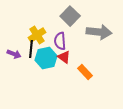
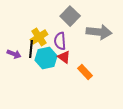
yellow cross: moved 2 px right, 2 px down
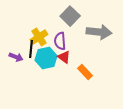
purple arrow: moved 2 px right, 3 px down
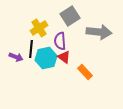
gray square: rotated 12 degrees clockwise
yellow cross: moved 9 px up
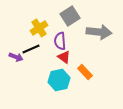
black line: rotated 60 degrees clockwise
cyan hexagon: moved 13 px right, 22 px down
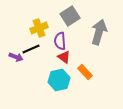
yellow cross: rotated 12 degrees clockwise
gray arrow: rotated 80 degrees counterclockwise
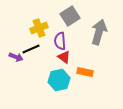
orange rectangle: rotated 35 degrees counterclockwise
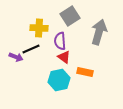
yellow cross: rotated 24 degrees clockwise
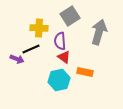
purple arrow: moved 1 px right, 2 px down
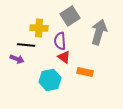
black line: moved 5 px left, 4 px up; rotated 30 degrees clockwise
cyan hexagon: moved 9 px left
